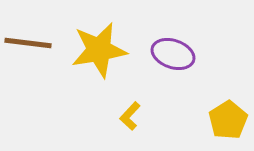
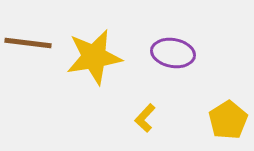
yellow star: moved 5 px left, 7 px down
purple ellipse: moved 1 px up; rotated 9 degrees counterclockwise
yellow L-shape: moved 15 px right, 2 px down
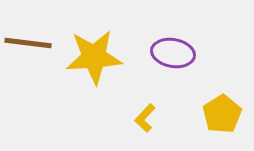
yellow star: rotated 6 degrees clockwise
yellow pentagon: moved 6 px left, 6 px up
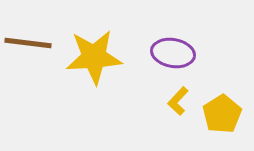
yellow L-shape: moved 33 px right, 17 px up
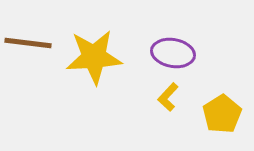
yellow L-shape: moved 10 px left, 4 px up
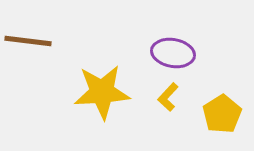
brown line: moved 2 px up
yellow star: moved 8 px right, 35 px down
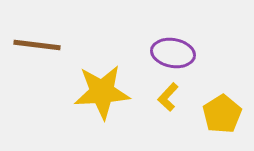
brown line: moved 9 px right, 4 px down
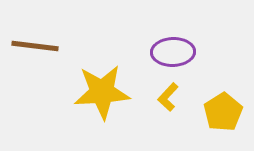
brown line: moved 2 px left, 1 px down
purple ellipse: moved 1 px up; rotated 12 degrees counterclockwise
yellow pentagon: moved 1 px right, 2 px up
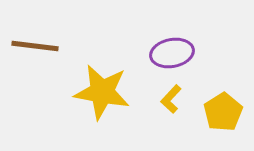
purple ellipse: moved 1 px left, 1 px down; rotated 9 degrees counterclockwise
yellow star: rotated 14 degrees clockwise
yellow L-shape: moved 3 px right, 2 px down
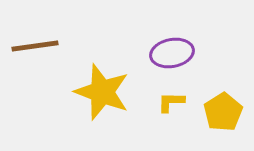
brown line: rotated 15 degrees counterclockwise
yellow star: rotated 10 degrees clockwise
yellow L-shape: moved 3 px down; rotated 48 degrees clockwise
